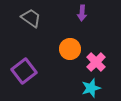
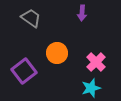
orange circle: moved 13 px left, 4 px down
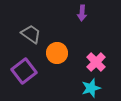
gray trapezoid: moved 16 px down
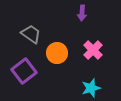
pink cross: moved 3 px left, 12 px up
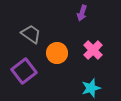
purple arrow: rotated 14 degrees clockwise
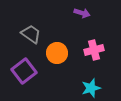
purple arrow: rotated 91 degrees counterclockwise
pink cross: moved 1 px right; rotated 30 degrees clockwise
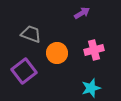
purple arrow: rotated 49 degrees counterclockwise
gray trapezoid: rotated 15 degrees counterclockwise
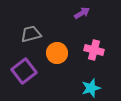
gray trapezoid: rotated 35 degrees counterclockwise
pink cross: rotated 30 degrees clockwise
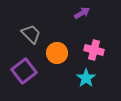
gray trapezoid: rotated 60 degrees clockwise
cyan star: moved 5 px left, 10 px up; rotated 18 degrees counterclockwise
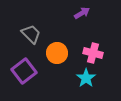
pink cross: moved 1 px left, 3 px down
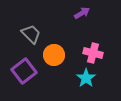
orange circle: moved 3 px left, 2 px down
